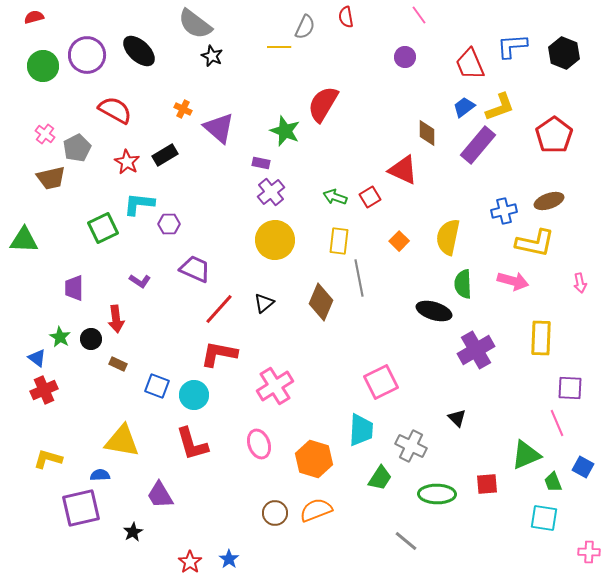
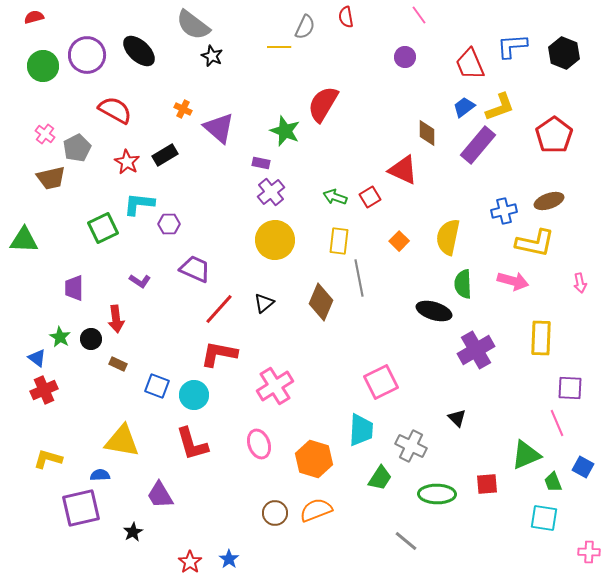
gray semicircle at (195, 24): moved 2 px left, 1 px down
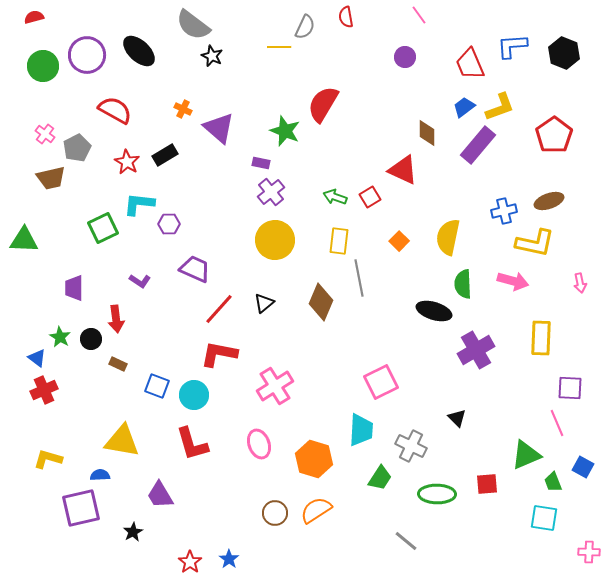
orange semicircle at (316, 510): rotated 12 degrees counterclockwise
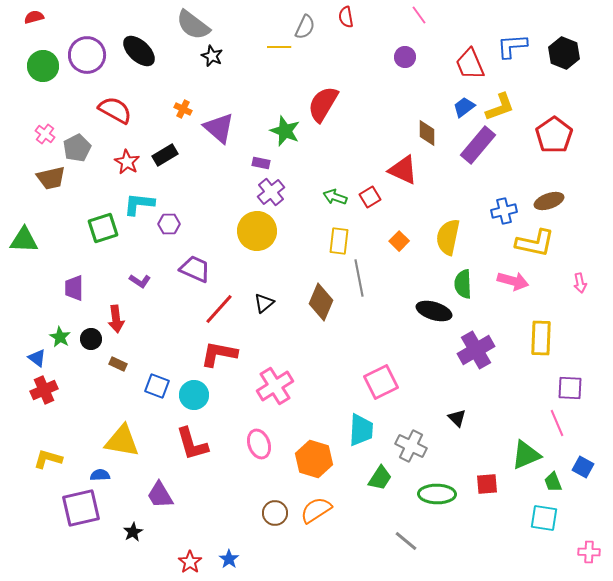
green square at (103, 228): rotated 8 degrees clockwise
yellow circle at (275, 240): moved 18 px left, 9 px up
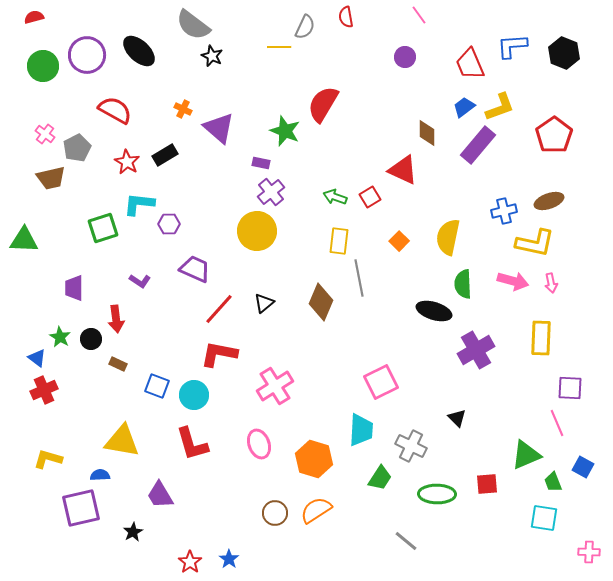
pink arrow at (580, 283): moved 29 px left
